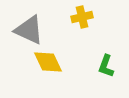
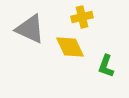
gray triangle: moved 1 px right, 1 px up
yellow diamond: moved 22 px right, 15 px up
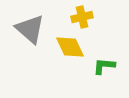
gray triangle: rotated 16 degrees clockwise
green L-shape: moved 2 px left; rotated 75 degrees clockwise
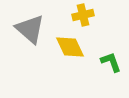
yellow cross: moved 1 px right, 2 px up
green L-shape: moved 7 px right, 4 px up; rotated 65 degrees clockwise
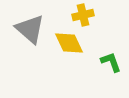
yellow diamond: moved 1 px left, 4 px up
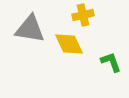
gray triangle: rotated 32 degrees counterclockwise
yellow diamond: moved 1 px down
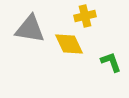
yellow cross: moved 2 px right, 1 px down
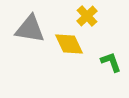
yellow cross: moved 2 px right; rotated 30 degrees counterclockwise
